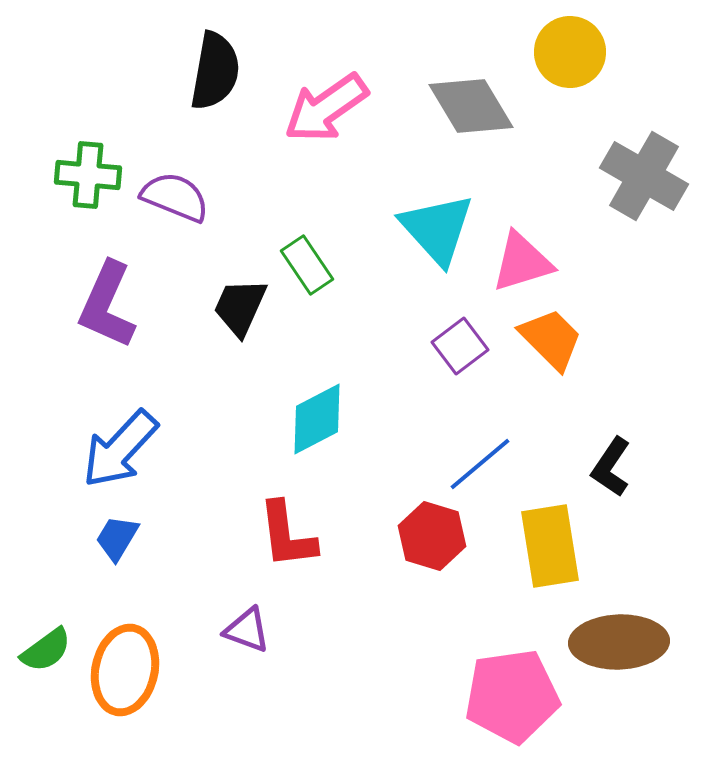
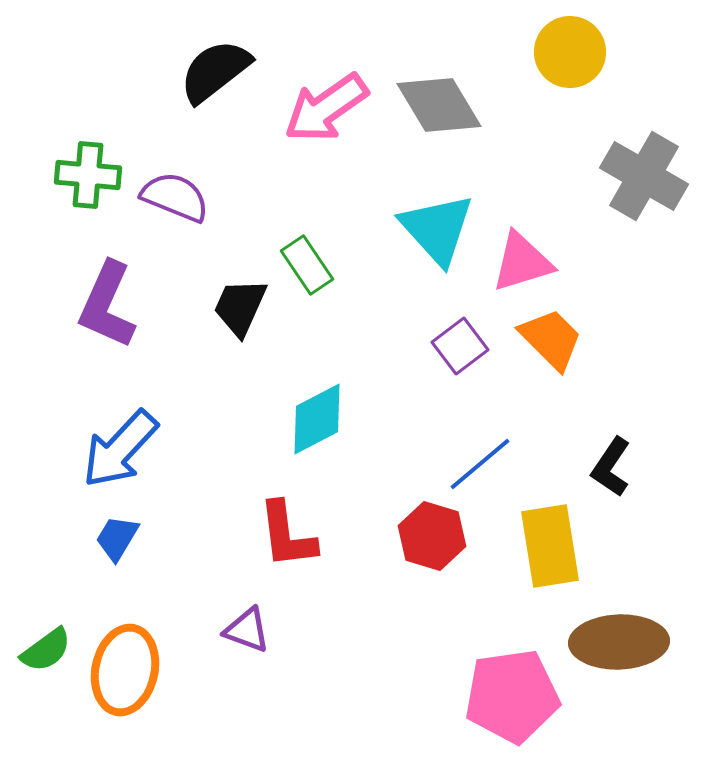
black semicircle: rotated 138 degrees counterclockwise
gray diamond: moved 32 px left, 1 px up
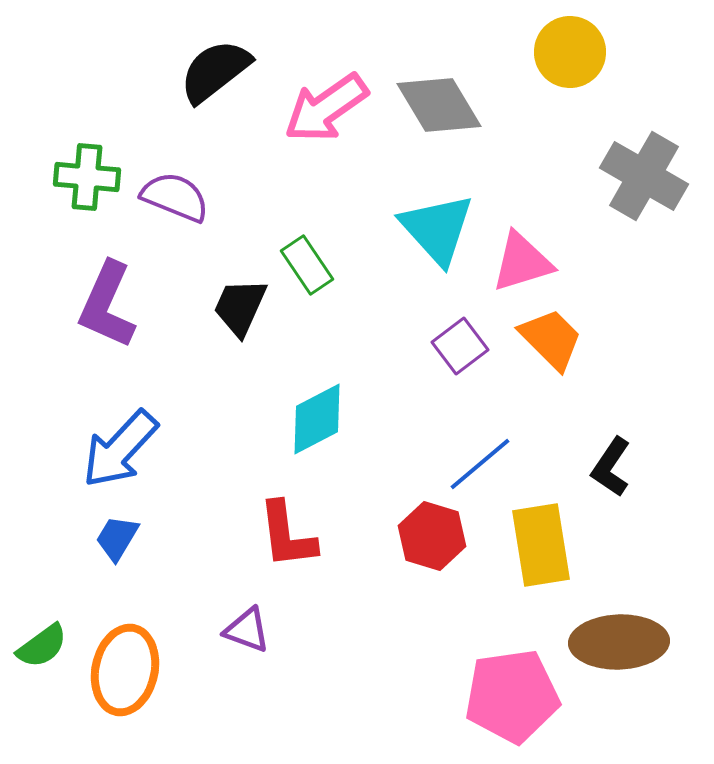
green cross: moved 1 px left, 2 px down
yellow rectangle: moved 9 px left, 1 px up
green semicircle: moved 4 px left, 4 px up
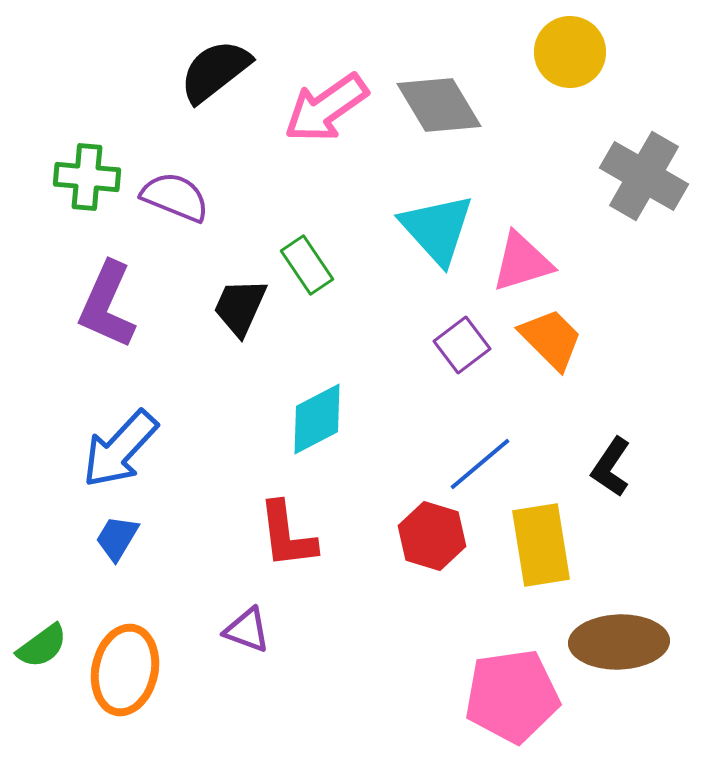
purple square: moved 2 px right, 1 px up
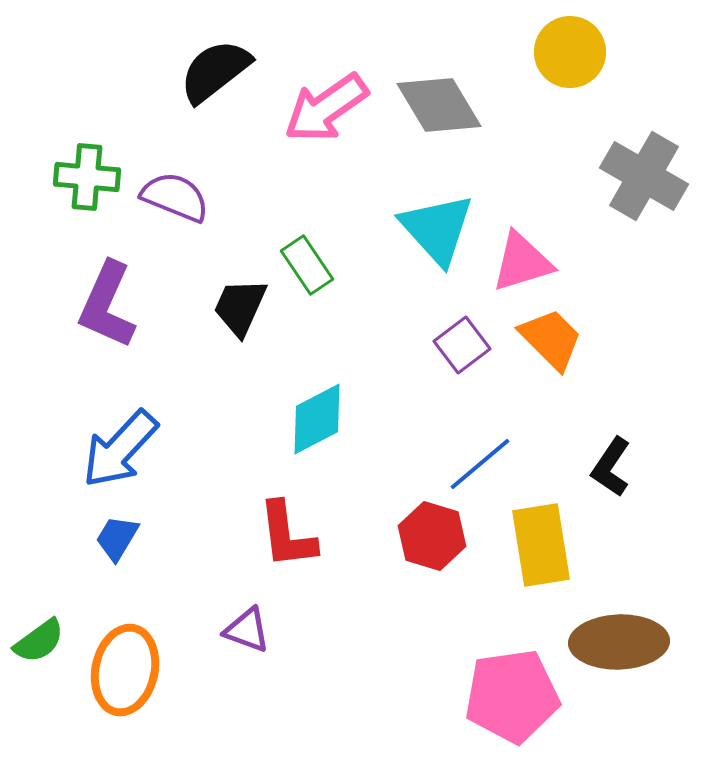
green semicircle: moved 3 px left, 5 px up
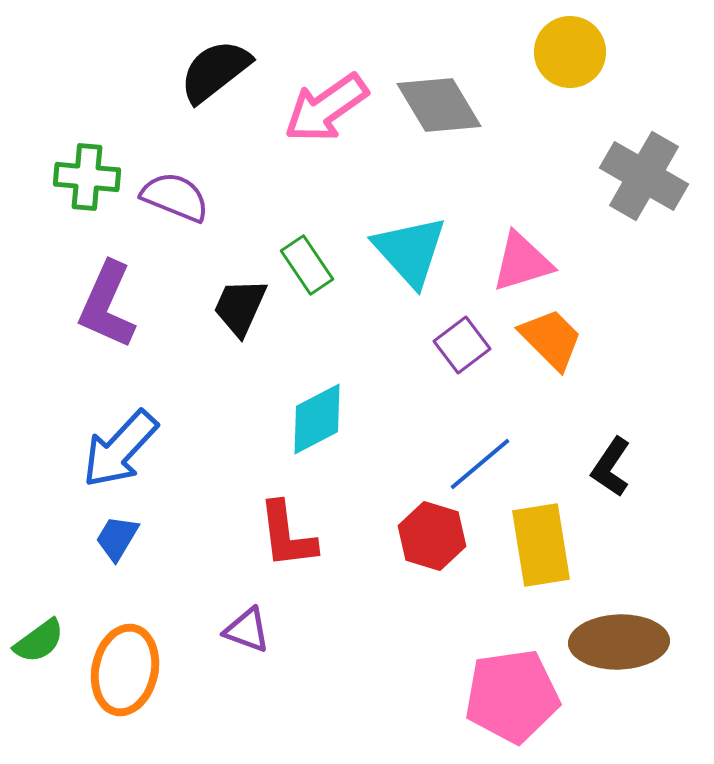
cyan triangle: moved 27 px left, 22 px down
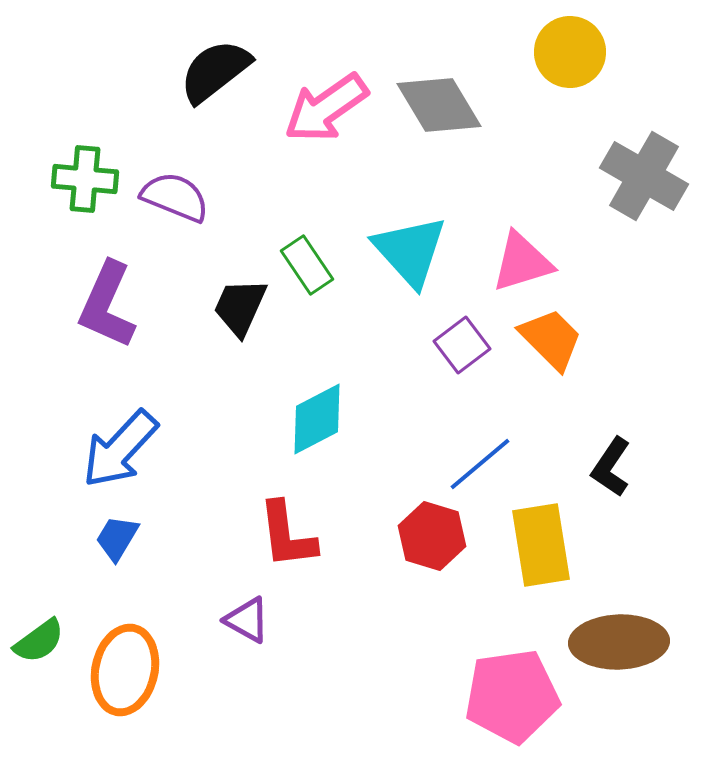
green cross: moved 2 px left, 2 px down
purple triangle: moved 10 px up; rotated 9 degrees clockwise
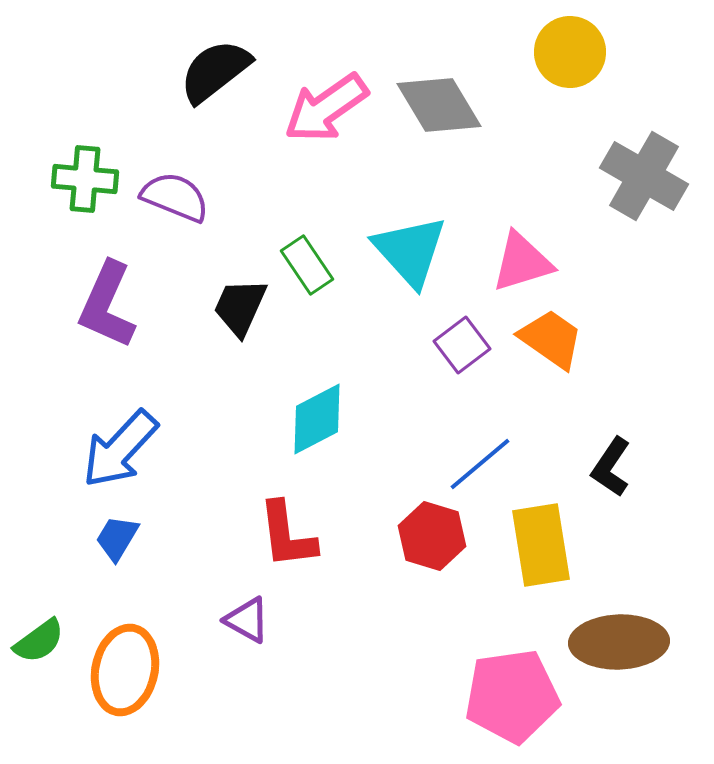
orange trapezoid: rotated 10 degrees counterclockwise
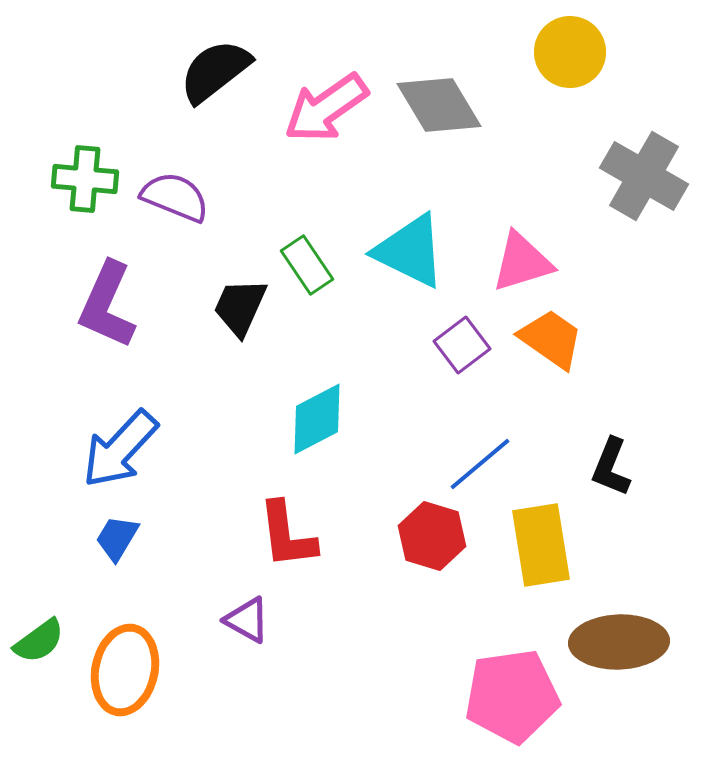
cyan triangle: rotated 22 degrees counterclockwise
black L-shape: rotated 12 degrees counterclockwise
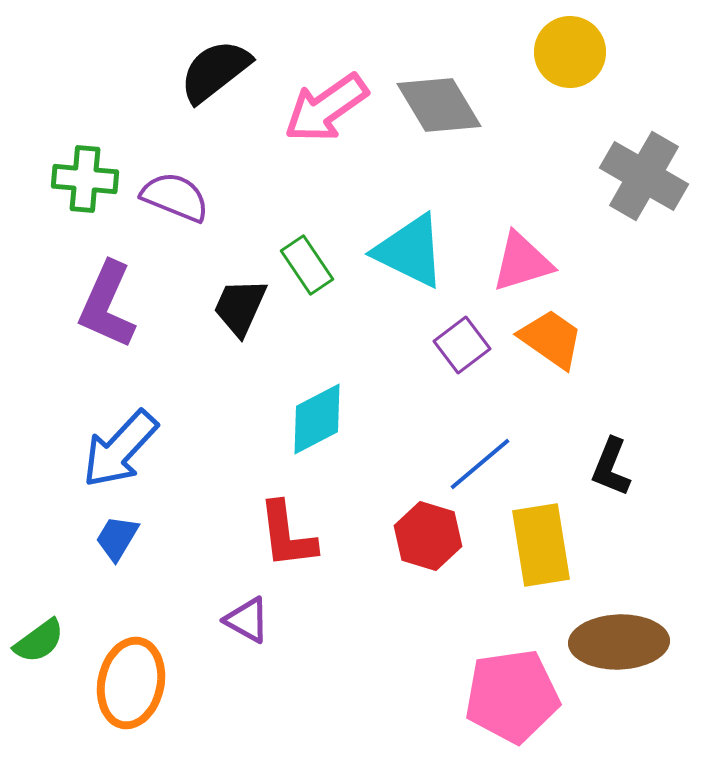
red hexagon: moved 4 px left
orange ellipse: moved 6 px right, 13 px down
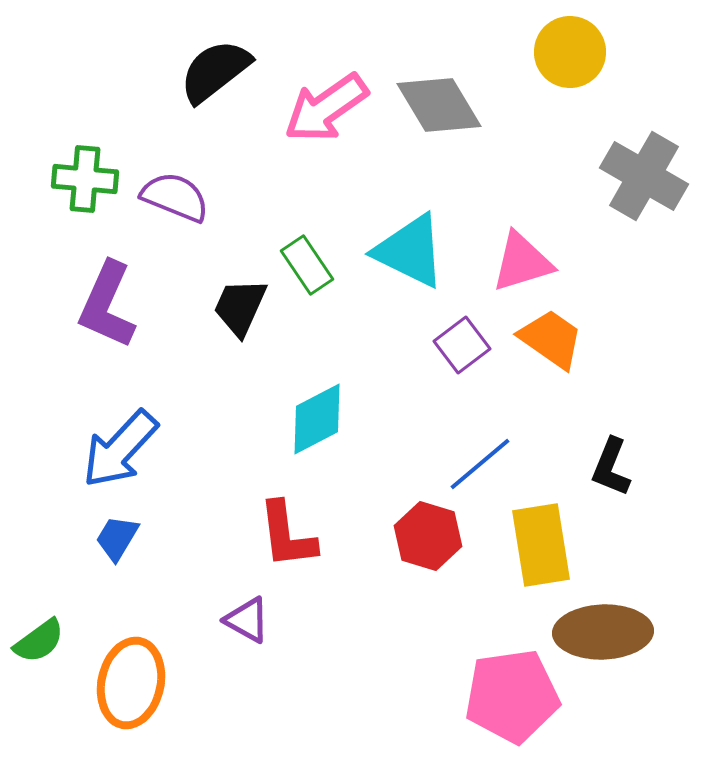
brown ellipse: moved 16 px left, 10 px up
